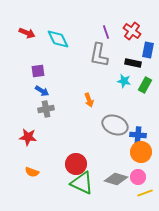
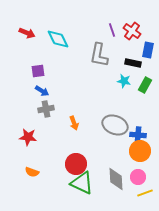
purple line: moved 6 px right, 2 px up
orange arrow: moved 15 px left, 23 px down
orange circle: moved 1 px left, 1 px up
gray diamond: rotated 70 degrees clockwise
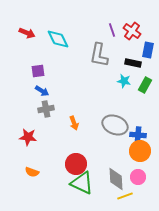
yellow line: moved 20 px left, 3 px down
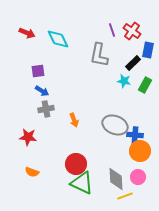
black rectangle: rotated 56 degrees counterclockwise
orange arrow: moved 3 px up
blue cross: moved 3 px left
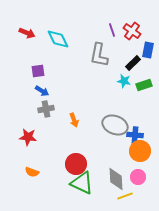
green rectangle: moved 1 px left; rotated 42 degrees clockwise
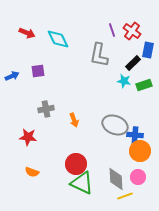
blue arrow: moved 30 px left, 15 px up; rotated 56 degrees counterclockwise
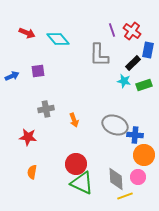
cyan diamond: rotated 15 degrees counterclockwise
gray L-shape: rotated 10 degrees counterclockwise
orange circle: moved 4 px right, 4 px down
orange semicircle: rotated 80 degrees clockwise
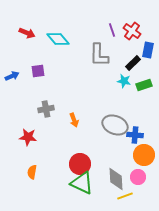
red circle: moved 4 px right
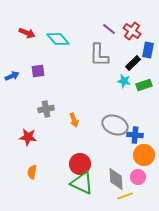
purple line: moved 3 px left, 1 px up; rotated 32 degrees counterclockwise
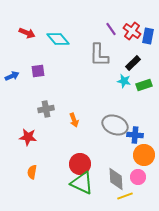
purple line: moved 2 px right; rotated 16 degrees clockwise
blue rectangle: moved 14 px up
